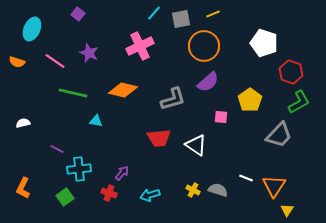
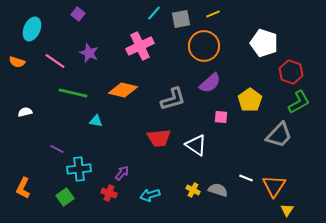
purple semicircle: moved 2 px right, 1 px down
white semicircle: moved 2 px right, 11 px up
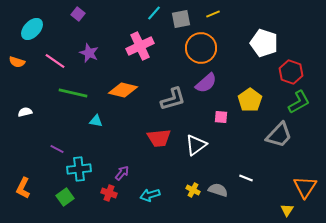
cyan ellipse: rotated 20 degrees clockwise
orange circle: moved 3 px left, 2 px down
purple semicircle: moved 4 px left
white triangle: rotated 50 degrees clockwise
orange triangle: moved 31 px right, 1 px down
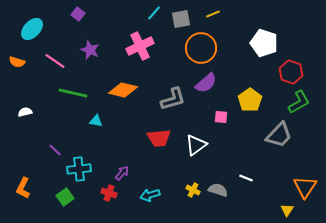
purple star: moved 1 px right, 3 px up
purple line: moved 2 px left, 1 px down; rotated 16 degrees clockwise
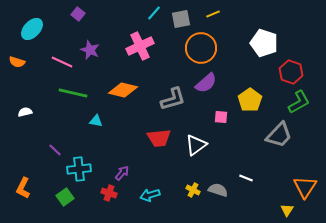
pink line: moved 7 px right, 1 px down; rotated 10 degrees counterclockwise
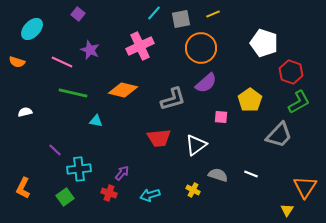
white line: moved 5 px right, 4 px up
gray semicircle: moved 15 px up
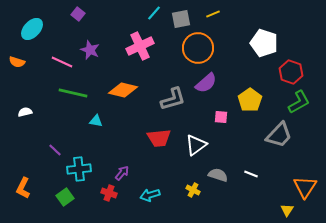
orange circle: moved 3 px left
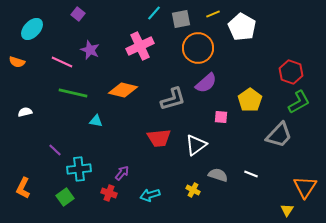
white pentagon: moved 22 px left, 16 px up; rotated 12 degrees clockwise
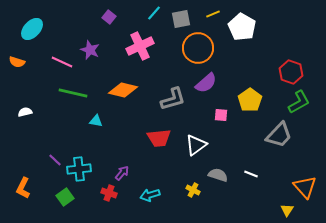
purple square: moved 31 px right, 3 px down
pink square: moved 2 px up
purple line: moved 10 px down
orange triangle: rotated 15 degrees counterclockwise
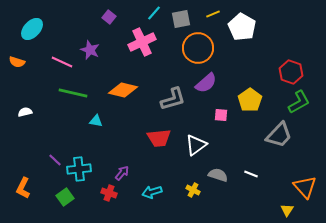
pink cross: moved 2 px right, 4 px up
cyan arrow: moved 2 px right, 3 px up
